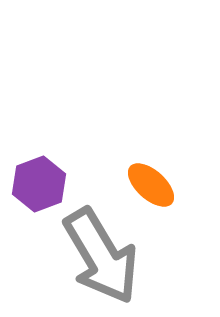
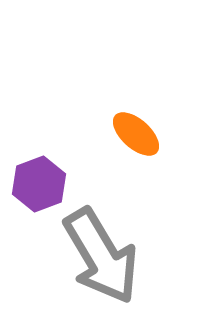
orange ellipse: moved 15 px left, 51 px up
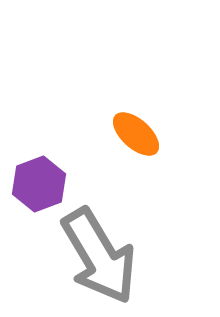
gray arrow: moved 2 px left
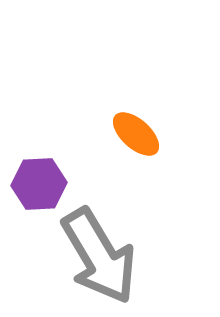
purple hexagon: rotated 18 degrees clockwise
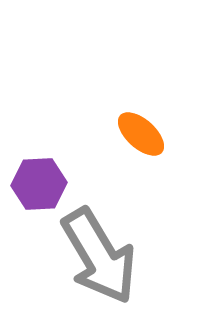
orange ellipse: moved 5 px right
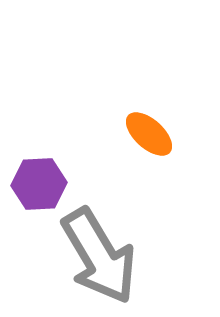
orange ellipse: moved 8 px right
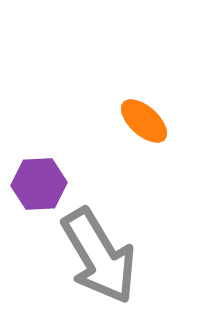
orange ellipse: moved 5 px left, 13 px up
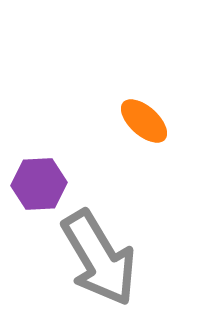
gray arrow: moved 2 px down
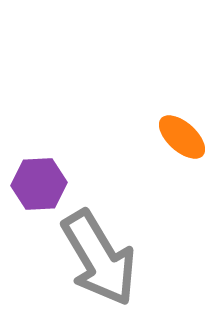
orange ellipse: moved 38 px right, 16 px down
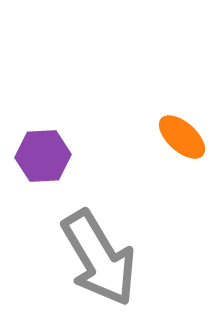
purple hexagon: moved 4 px right, 28 px up
